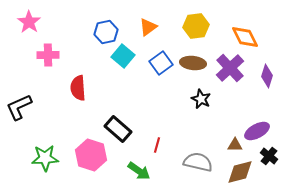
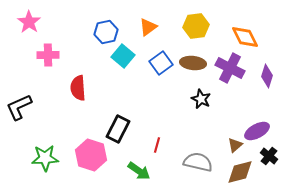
purple cross: rotated 20 degrees counterclockwise
black rectangle: rotated 76 degrees clockwise
brown triangle: rotated 42 degrees counterclockwise
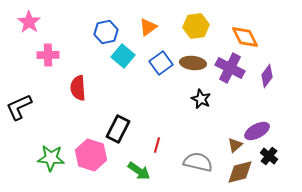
purple diamond: rotated 20 degrees clockwise
green star: moved 6 px right; rotated 8 degrees clockwise
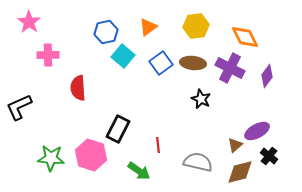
red line: moved 1 px right; rotated 21 degrees counterclockwise
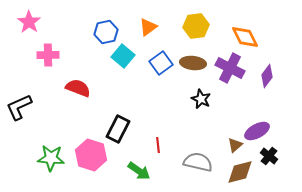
red semicircle: rotated 115 degrees clockwise
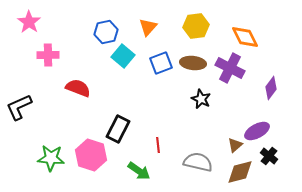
orange triangle: rotated 12 degrees counterclockwise
blue square: rotated 15 degrees clockwise
purple diamond: moved 4 px right, 12 px down
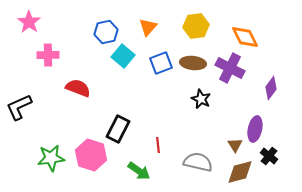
purple ellipse: moved 2 px left, 2 px up; rotated 50 degrees counterclockwise
brown triangle: rotated 21 degrees counterclockwise
green star: rotated 12 degrees counterclockwise
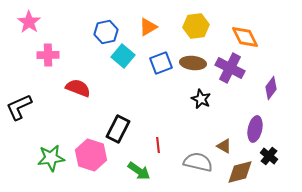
orange triangle: rotated 18 degrees clockwise
brown triangle: moved 11 px left, 1 px down; rotated 28 degrees counterclockwise
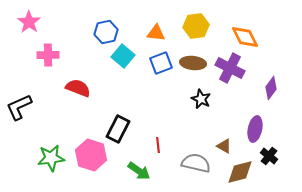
orange triangle: moved 8 px right, 6 px down; rotated 36 degrees clockwise
gray semicircle: moved 2 px left, 1 px down
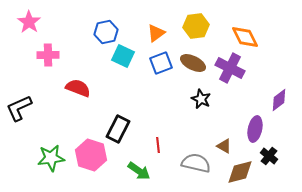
orange triangle: rotated 42 degrees counterclockwise
cyan square: rotated 15 degrees counterclockwise
brown ellipse: rotated 20 degrees clockwise
purple diamond: moved 8 px right, 12 px down; rotated 15 degrees clockwise
black L-shape: moved 1 px down
